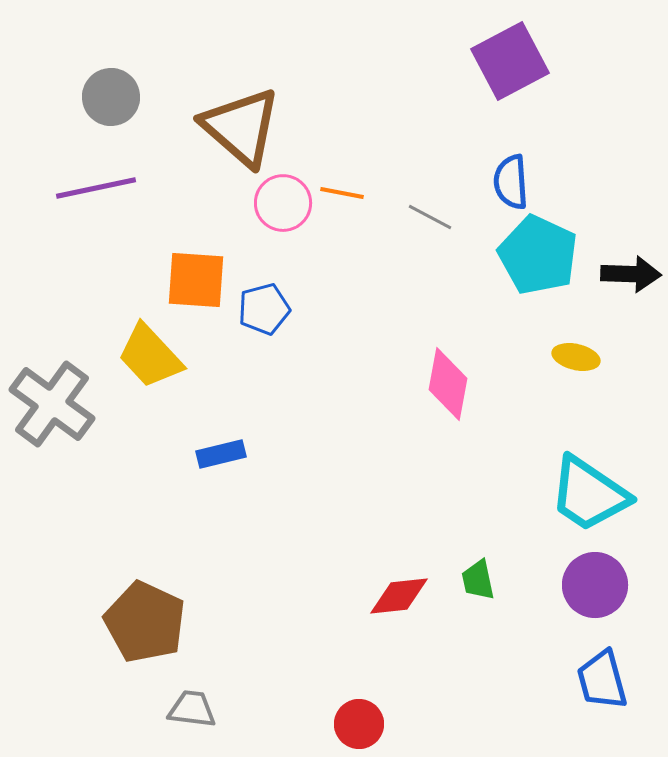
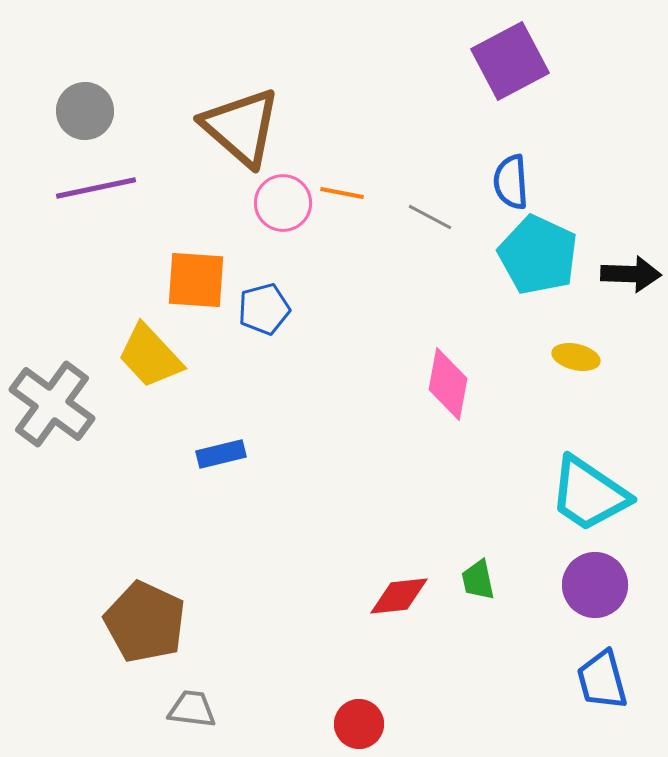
gray circle: moved 26 px left, 14 px down
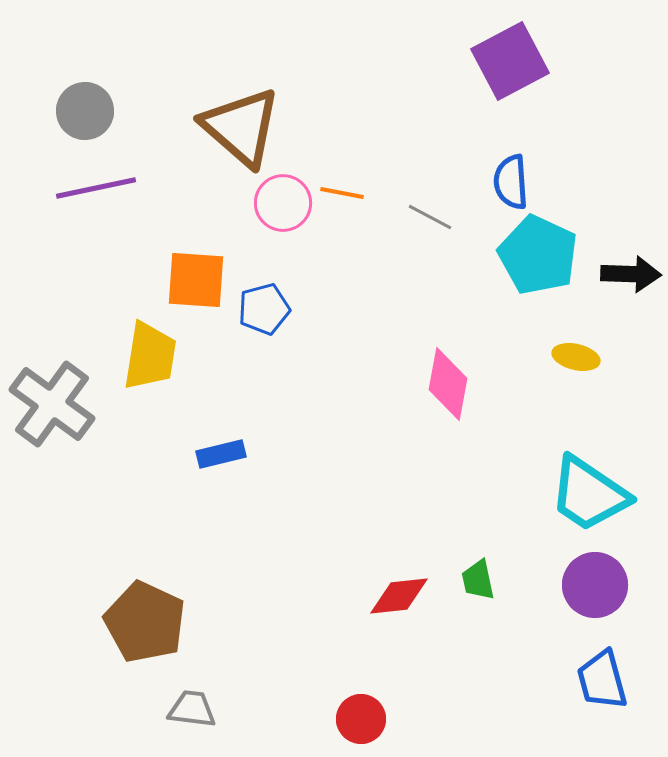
yellow trapezoid: rotated 128 degrees counterclockwise
red circle: moved 2 px right, 5 px up
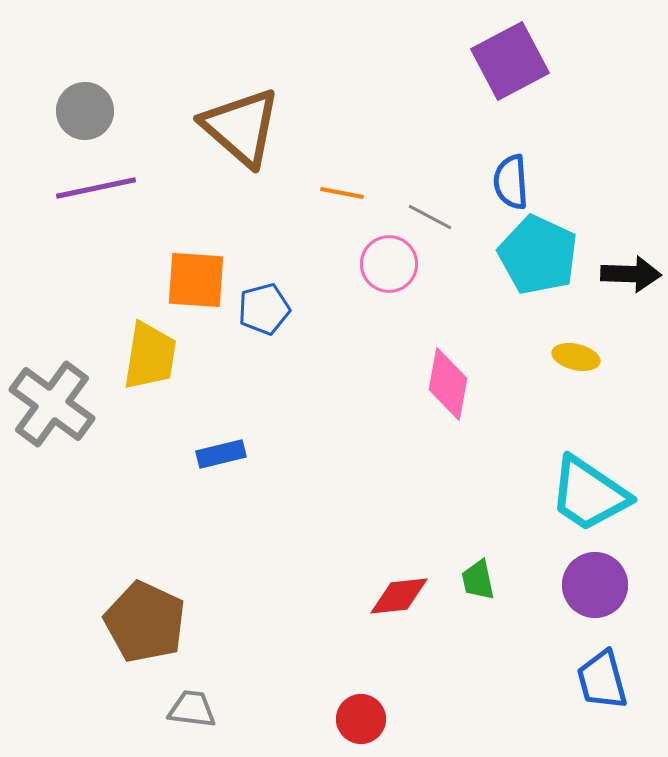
pink circle: moved 106 px right, 61 px down
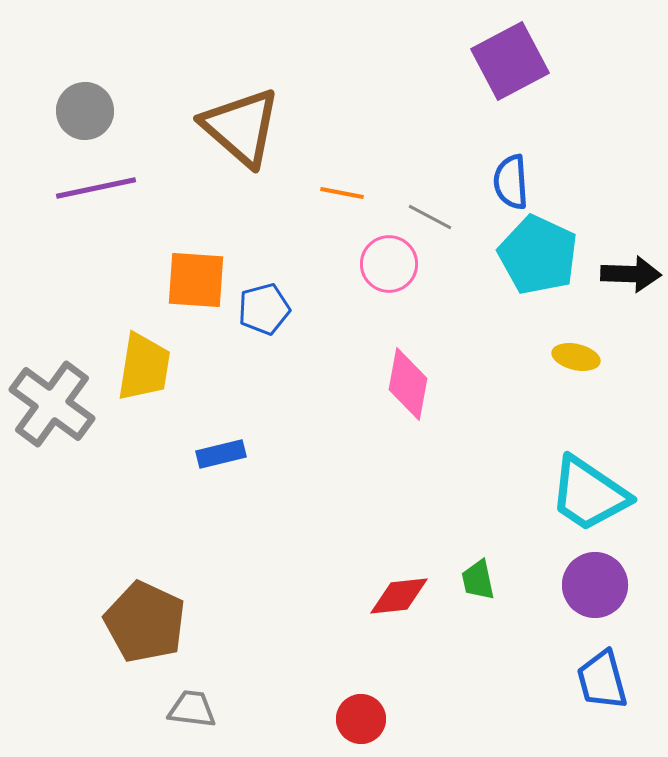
yellow trapezoid: moved 6 px left, 11 px down
pink diamond: moved 40 px left
